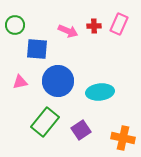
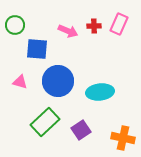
pink triangle: rotated 28 degrees clockwise
green rectangle: rotated 8 degrees clockwise
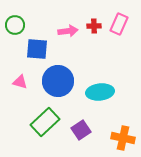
pink arrow: rotated 30 degrees counterclockwise
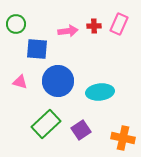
green circle: moved 1 px right, 1 px up
green rectangle: moved 1 px right, 2 px down
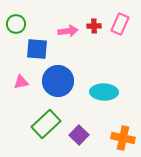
pink rectangle: moved 1 px right
pink triangle: moved 1 px right; rotated 28 degrees counterclockwise
cyan ellipse: moved 4 px right; rotated 8 degrees clockwise
purple square: moved 2 px left, 5 px down; rotated 12 degrees counterclockwise
